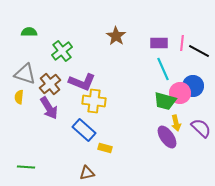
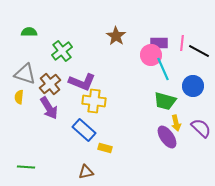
pink circle: moved 29 px left, 38 px up
brown triangle: moved 1 px left, 1 px up
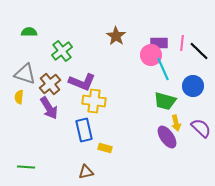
black line: rotated 15 degrees clockwise
blue rectangle: rotated 35 degrees clockwise
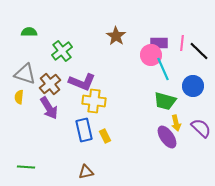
yellow rectangle: moved 12 px up; rotated 48 degrees clockwise
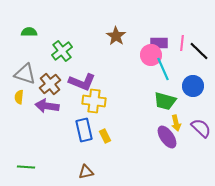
purple arrow: moved 2 px left, 2 px up; rotated 130 degrees clockwise
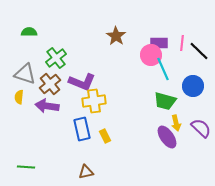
green cross: moved 6 px left, 7 px down
yellow cross: rotated 15 degrees counterclockwise
blue rectangle: moved 2 px left, 1 px up
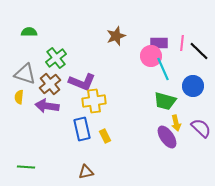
brown star: rotated 18 degrees clockwise
pink circle: moved 1 px down
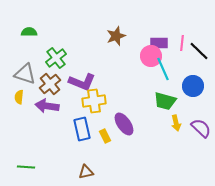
purple ellipse: moved 43 px left, 13 px up
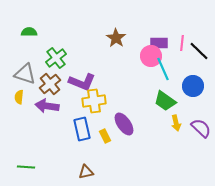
brown star: moved 2 px down; rotated 18 degrees counterclockwise
green trapezoid: rotated 20 degrees clockwise
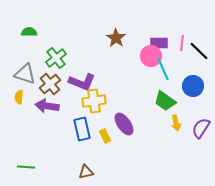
purple semicircle: rotated 100 degrees counterclockwise
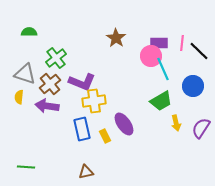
green trapezoid: moved 4 px left; rotated 65 degrees counterclockwise
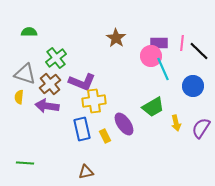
green trapezoid: moved 8 px left, 6 px down
green line: moved 1 px left, 4 px up
